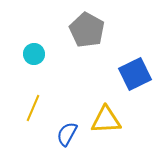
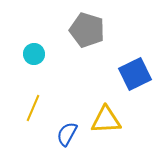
gray pentagon: rotated 12 degrees counterclockwise
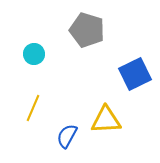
blue semicircle: moved 2 px down
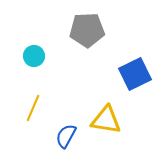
gray pentagon: rotated 20 degrees counterclockwise
cyan circle: moved 2 px down
yellow triangle: rotated 12 degrees clockwise
blue semicircle: moved 1 px left
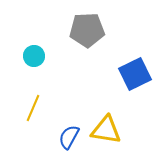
yellow triangle: moved 10 px down
blue semicircle: moved 3 px right, 1 px down
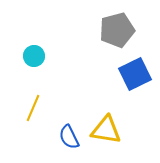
gray pentagon: moved 30 px right; rotated 12 degrees counterclockwise
blue semicircle: rotated 55 degrees counterclockwise
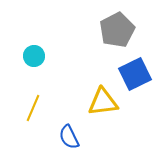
gray pentagon: rotated 12 degrees counterclockwise
yellow triangle: moved 3 px left, 28 px up; rotated 16 degrees counterclockwise
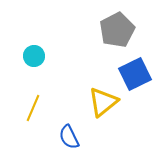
yellow triangle: rotated 32 degrees counterclockwise
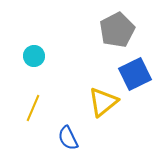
blue semicircle: moved 1 px left, 1 px down
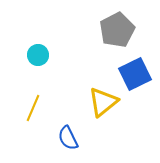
cyan circle: moved 4 px right, 1 px up
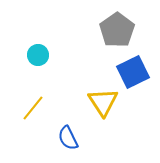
gray pentagon: rotated 8 degrees counterclockwise
blue square: moved 2 px left, 2 px up
yellow triangle: rotated 24 degrees counterclockwise
yellow line: rotated 16 degrees clockwise
